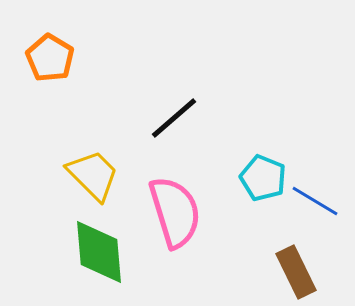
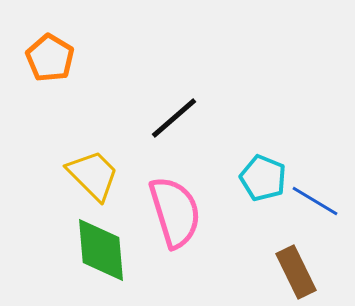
green diamond: moved 2 px right, 2 px up
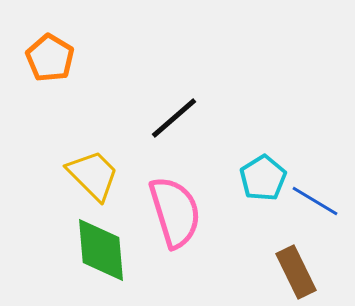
cyan pentagon: rotated 18 degrees clockwise
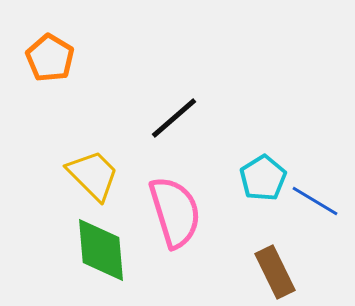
brown rectangle: moved 21 px left
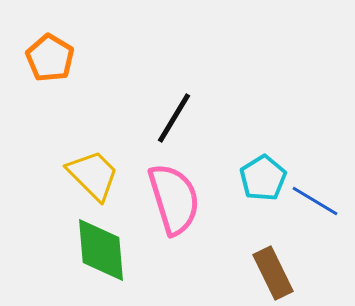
black line: rotated 18 degrees counterclockwise
pink semicircle: moved 1 px left, 13 px up
brown rectangle: moved 2 px left, 1 px down
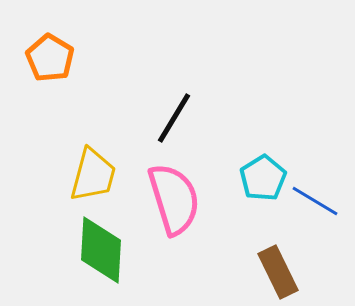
yellow trapezoid: rotated 60 degrees clockwise
green diamond: rotated 8 degrees clockwise
brown rectangle: moved 5 px right, 1 px up
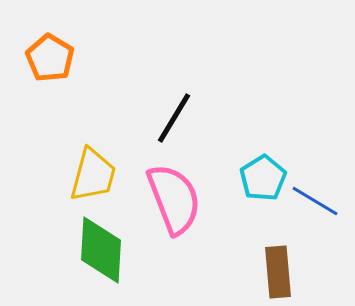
pink semicircle: rotated 4 degrees counterclockwise
brown rectangle: rotated 21 degrees clockwise
